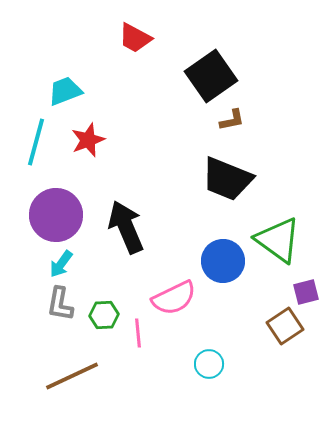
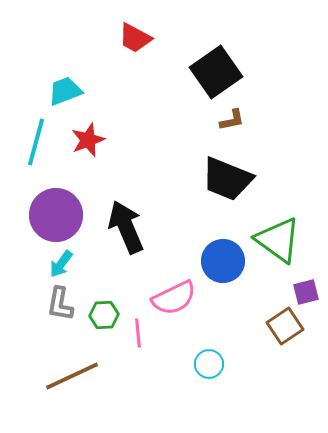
black square: moved 5 px right, 4 px up
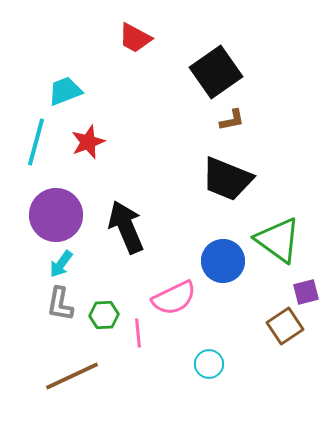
red star: moved 2 px down
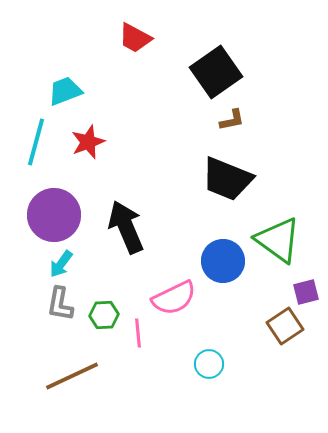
purple circle: moved 2 px left
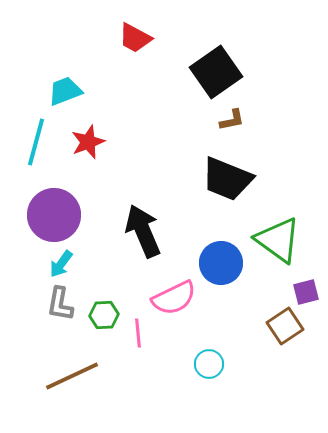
black arrow: moved 17 px right, 4 px down
blue circle: moved 2 px left, 2 px down
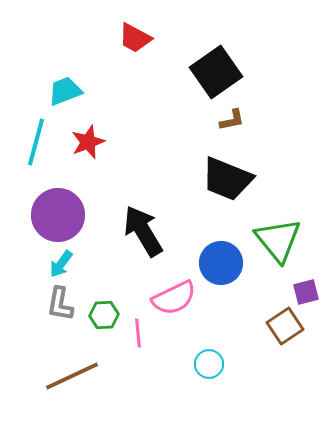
purple circle: moved 4 px right
black arrow: rotated 8 degrees counterclockwise
green triangle: rotated 15 degrees clockwise
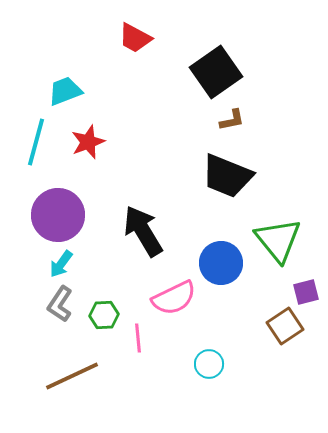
black trapezoid: moved 3 px up
gray L-shape: rotated 24 degrees clockwise
pink line: moved 5 px down
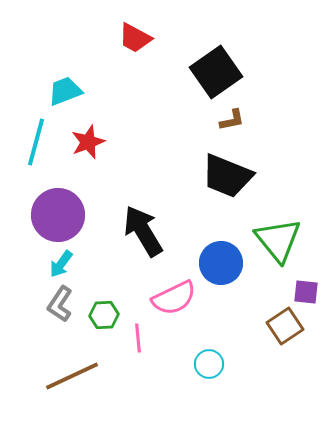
purple square: rotated 20 degrees clockwise
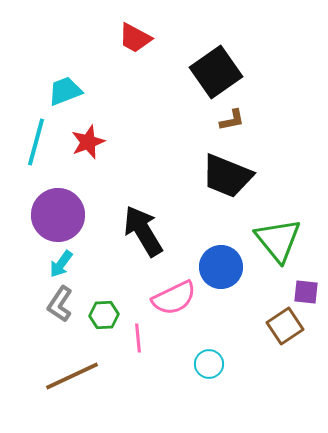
blue circle: moved 4 px down
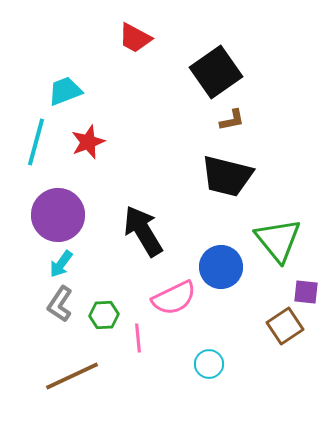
black trapezoid: rotated 8 degrees counterclockwise
